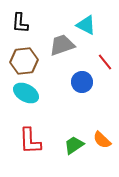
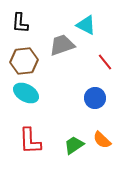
blue circle: moved 13 px right, 16 px down
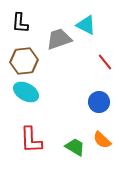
gray trapezoid: moved 3 px left, 6 px up
cyan ellipse: moved 1 px up
blue circle: moved 4 px right, 4 px down
red L-shape: moved 1 px right, 1 px up
green trapezoid: moved 1 px right, 2 px down; rotated 65 degrees clockwise
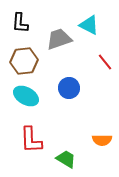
cyan triangle: moved 3 px right
cyan ellipse: moved 4 px down
blue circle: moved 30 px left, 14 px up
orange semicircle: rotated 42 degrees counterclockwise
green trapezoid: moved 9 px left, 12 px down
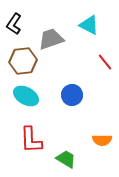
black L-shape: moved 6 px left, 1 px down; rotated 30 degrees clockwise
gray trapezoid: moved 8 px left
brown hexagon: moved 1 px left
blue circle: moved 3 px right, 7 px down
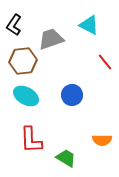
black L-shape: moved 1 px down
green trapezoid: moved 1 px up
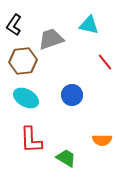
cyan triangle: rotated 15 degrees counterclockwise
cyan ellipse: moved 2 px down
